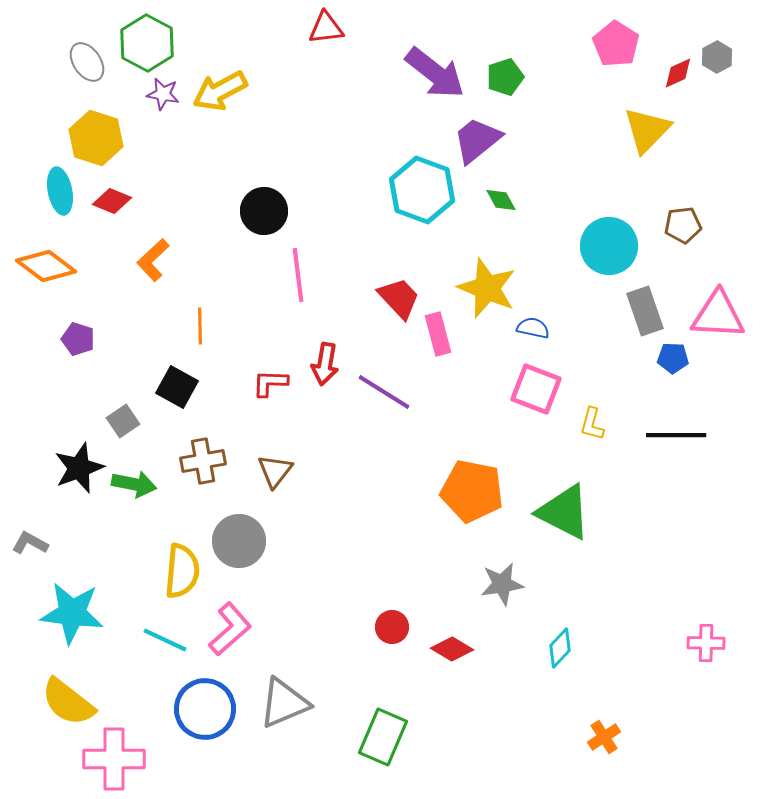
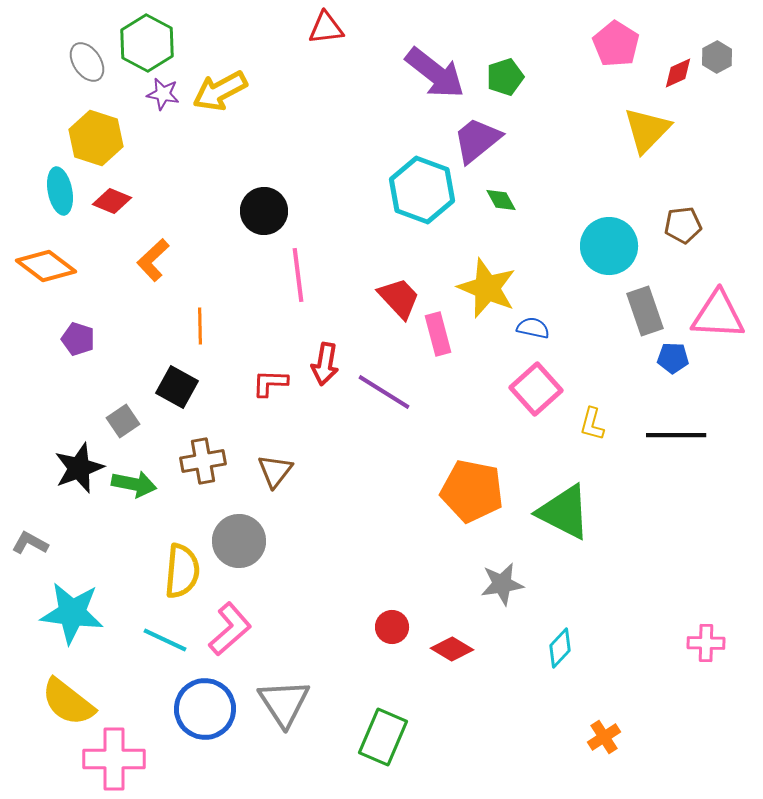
pink square at (536, 389): rotated 27 degrees clockwise
gray triangle at (284, 703): rotated 40 degrees counterclockwise
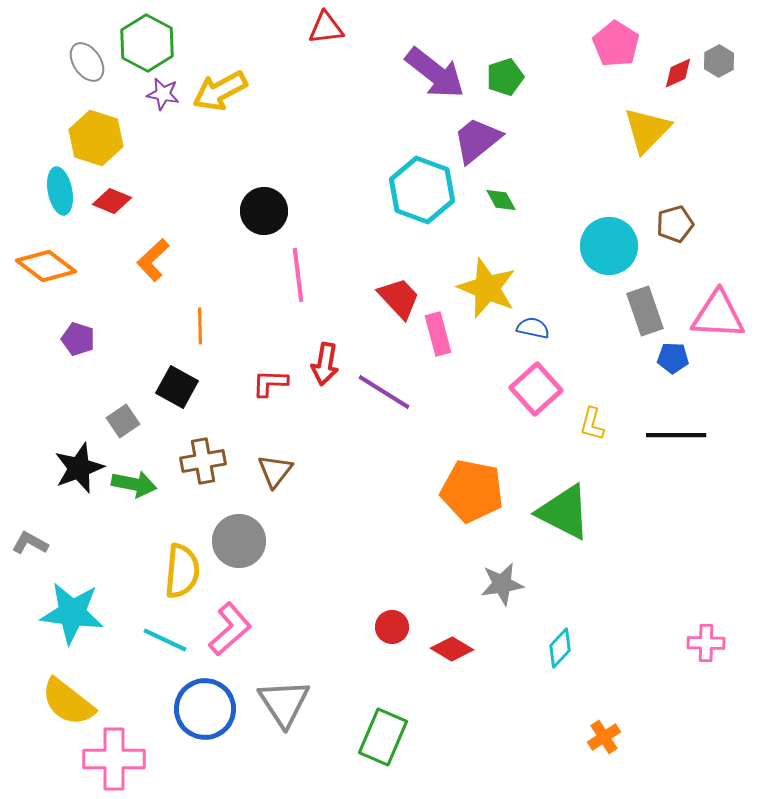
gray hexagon at (717, 57): moved 2 px right, 4 px down
brown pentagon at (683, 225): moved 8 px left, 1 px up; rotated 9 degrees counterclockwise
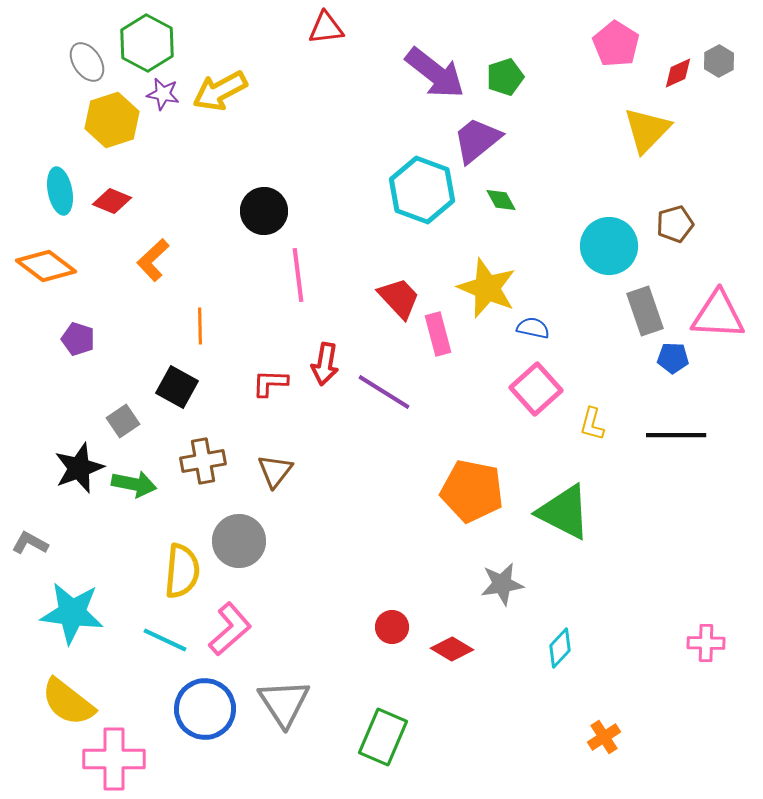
yellow hexagon at (96, 138): moved 16 px right, 18 px up; rotated 24 degrees clockwise
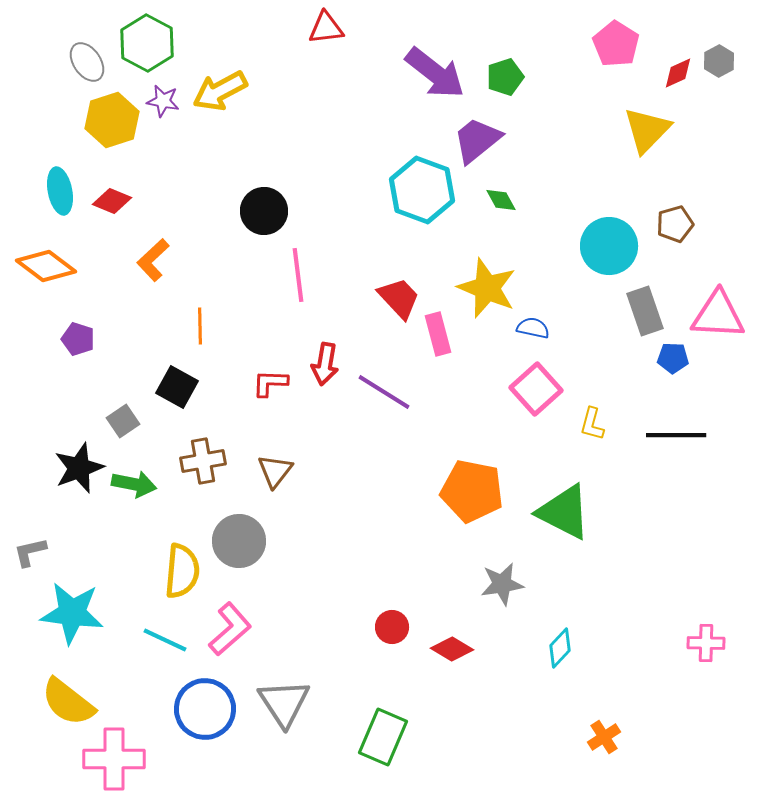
purple star at (163, 94): moved 7 px down
gray L-shape at (30, 543): moved 9 px down; rotated 42 degrees counterclockwise
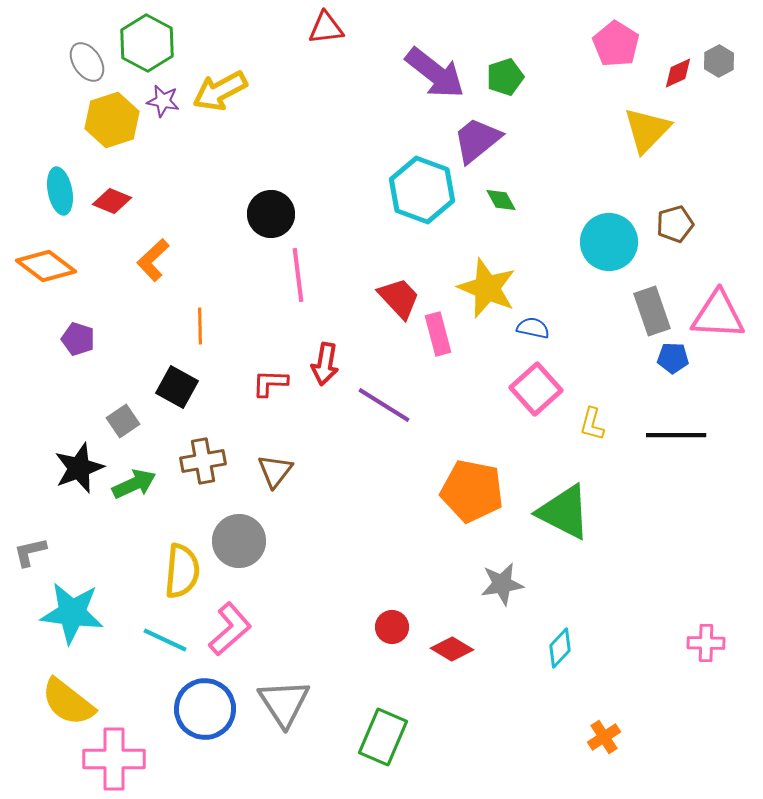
black circle at (264, 211): moved 7 px right, 3 px down
cyan circle at (609, 246): moved 4 px up
gray rectangle at (645, 311): moved 7 px right
purple line at (384, 392): moved 13 px down
green arrow at (134, 484): rotated 36 degrees counterclockwise
